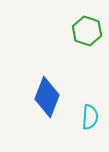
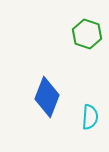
green hexagon: moved 3 px down
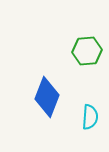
green hexagon: moved 17 px down; rotated 24 degrees counterclockwise
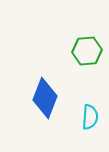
blue diamond: moved 2 px left, 1 px down
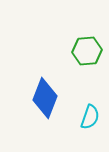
cyan semicircle: rotated 15 degrees clockwise
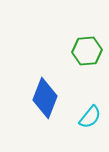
cyan semicircle: rotated 20 degrees clockwise
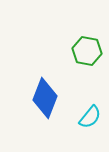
green hexagon: rotated 16 degrees clockwise
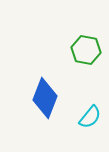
green hexagon: moved 1 px left, 1 px up
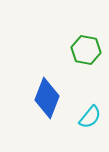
blue diamond: moved 2 px right
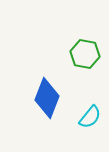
green hexagon: moved 1 px left, 4 px down
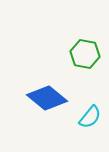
blue diamond: rotated 72 degrees counterclockwise
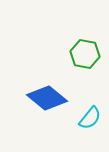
cyan semicircle: moved 1 px down
